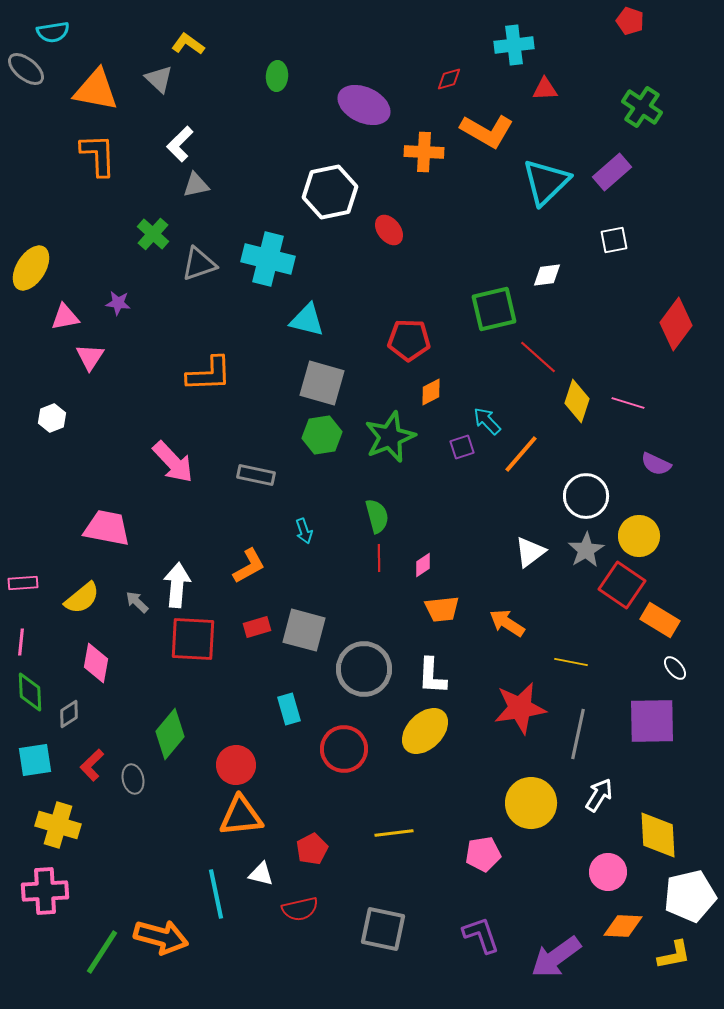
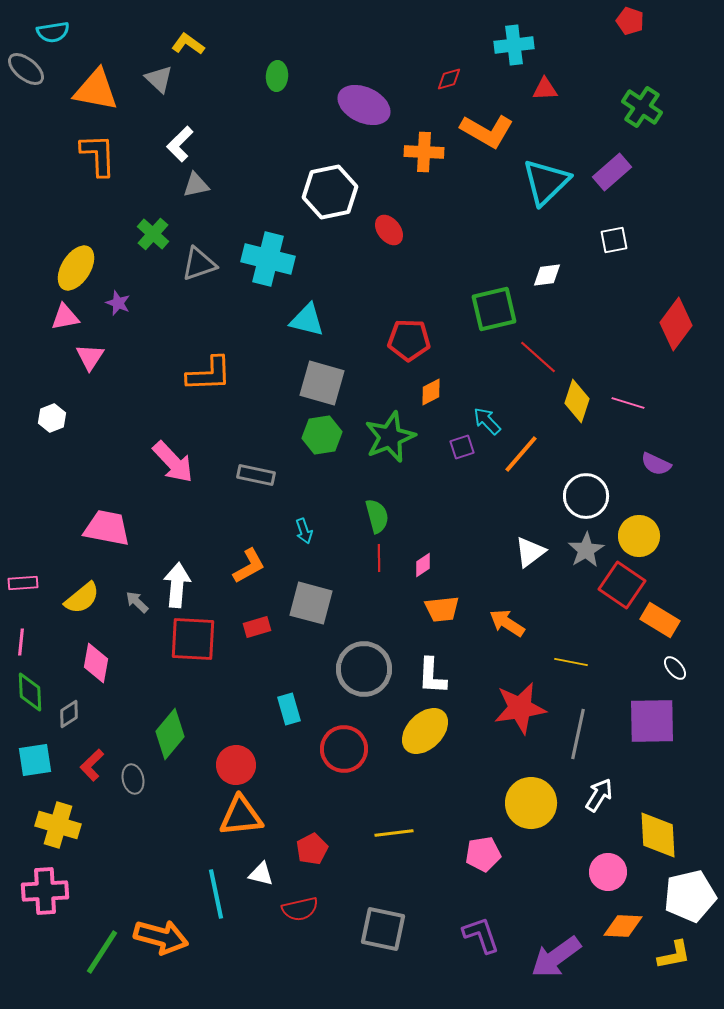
yellow ellipse at (31, 268): moved 45 px right
purple star at (118, 303): rotated 15 degrees clockwise
gray square at (304, 630): moved 7 px right, 27 px up
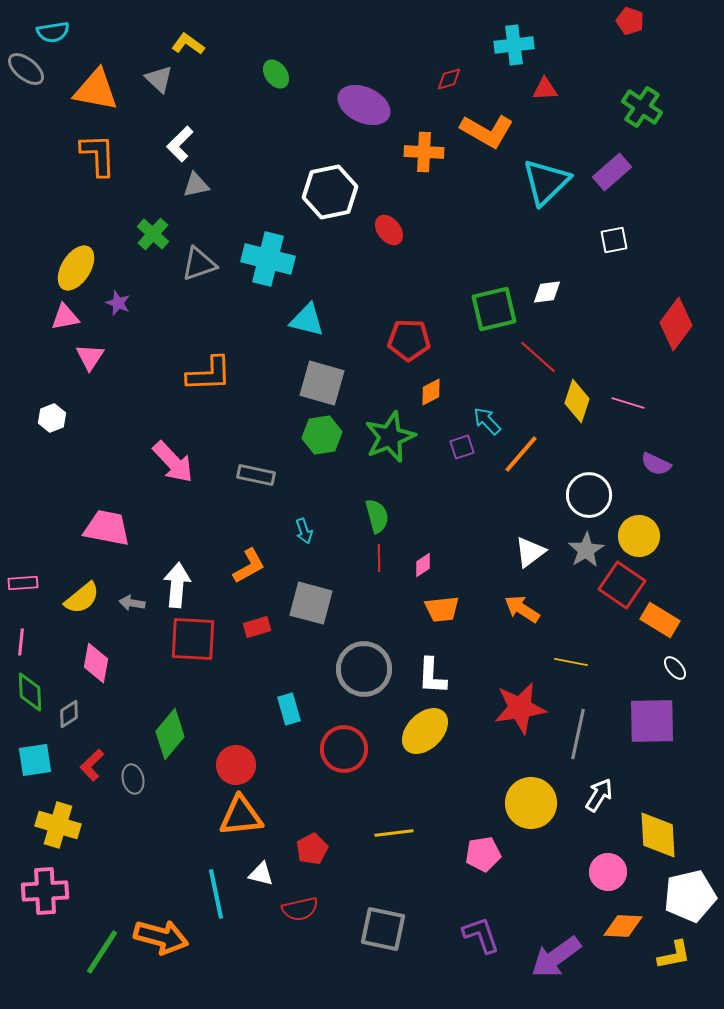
green ellipse at (277, 76): moved 1 px left, 2 px up; rotated 40 degrees counterclockwise
white diamond at (547, 275): moved 17 px down
white circle at (586, 496): moved 3 px right, 1 px up
gray arrow at (137, 602): moved 5 px left, 1 px down; rotated 35 degrees counterclockwise
orange arrow at (507, 623): moved 15 px right, 14 px up
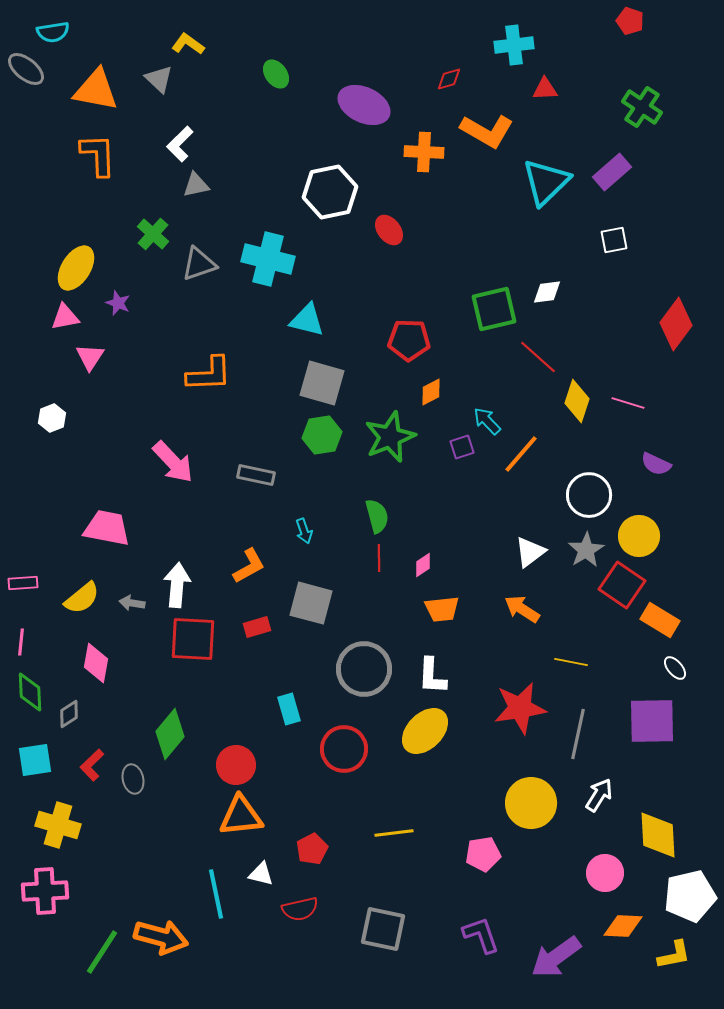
pink circle at (608, 872): moved 3 px left, 1 px down
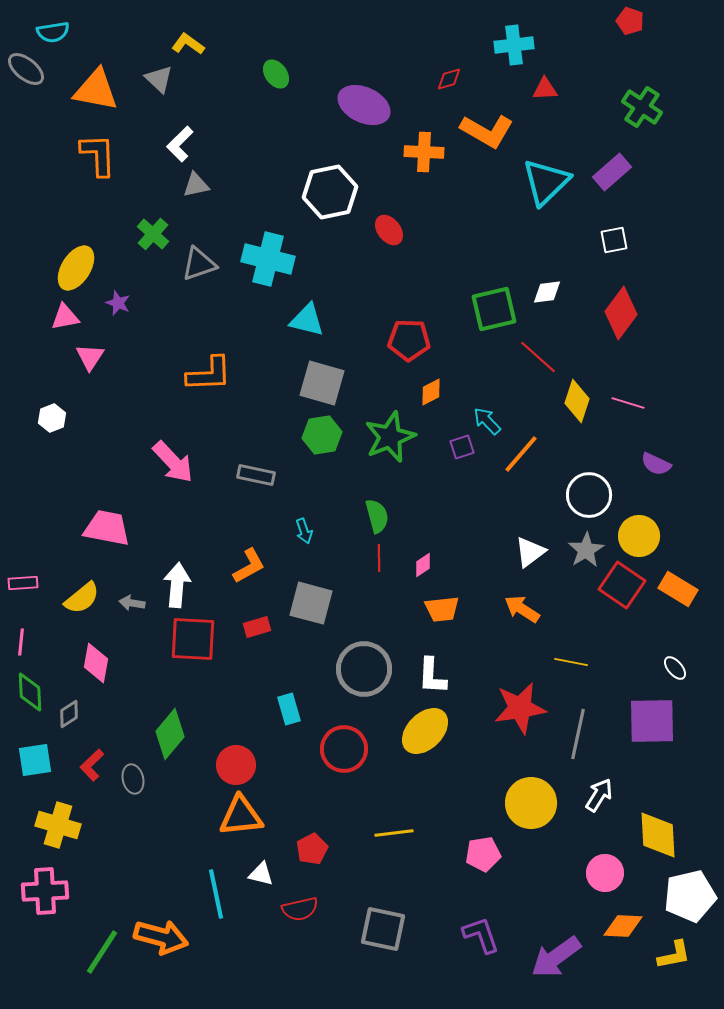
red diamond at (676, 324): moved 55 px left, 11 px up
orange rectangle at (660, 620): moved 18 px right, 31 px up
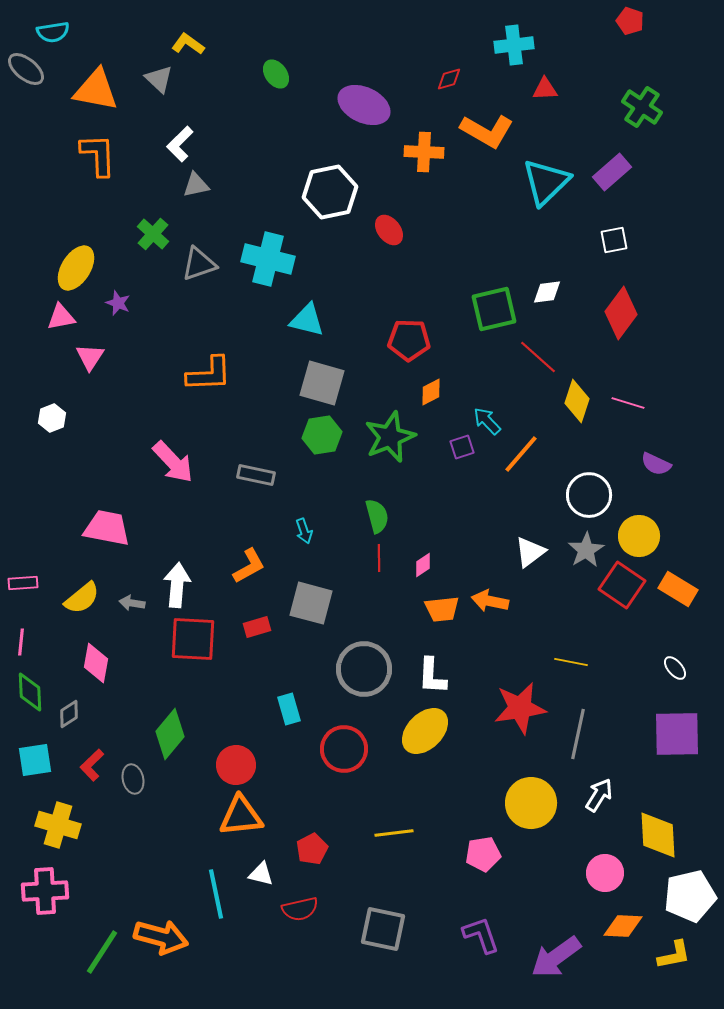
pink triangle at (65, 317): moved 4 px left
orange arrow at (522, 609): moved 32 px left, 8 px up; rotated 21 degrees counterclockwise
purple square at (652, 721): moved 25 px right, 13 px down
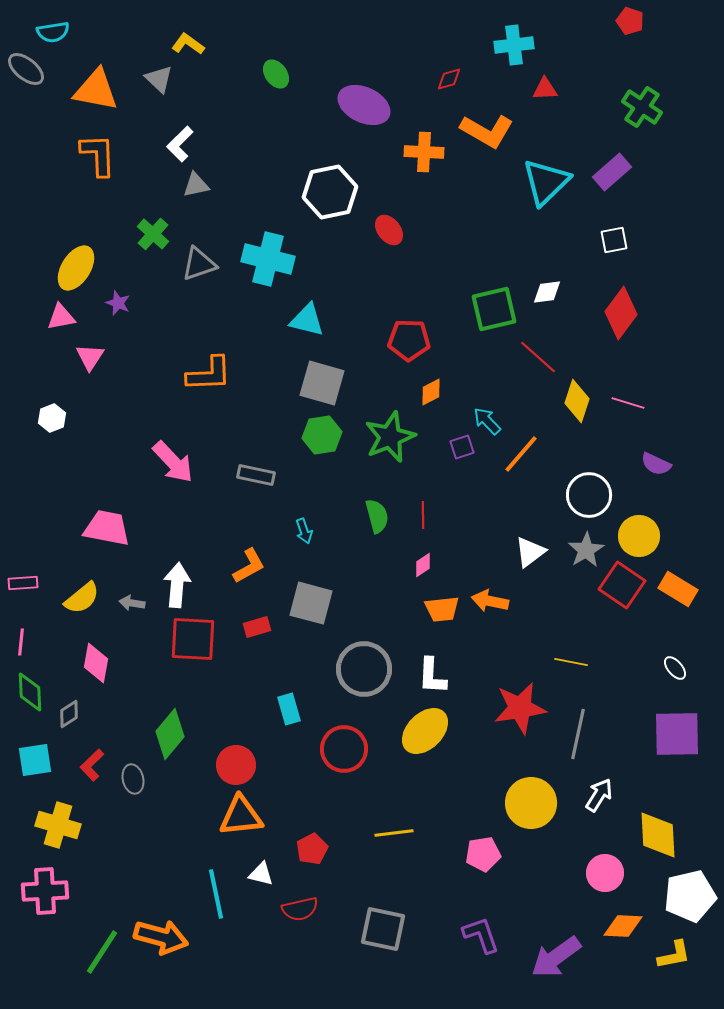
red line at (379, 558): moved 44 px right, 43 px up
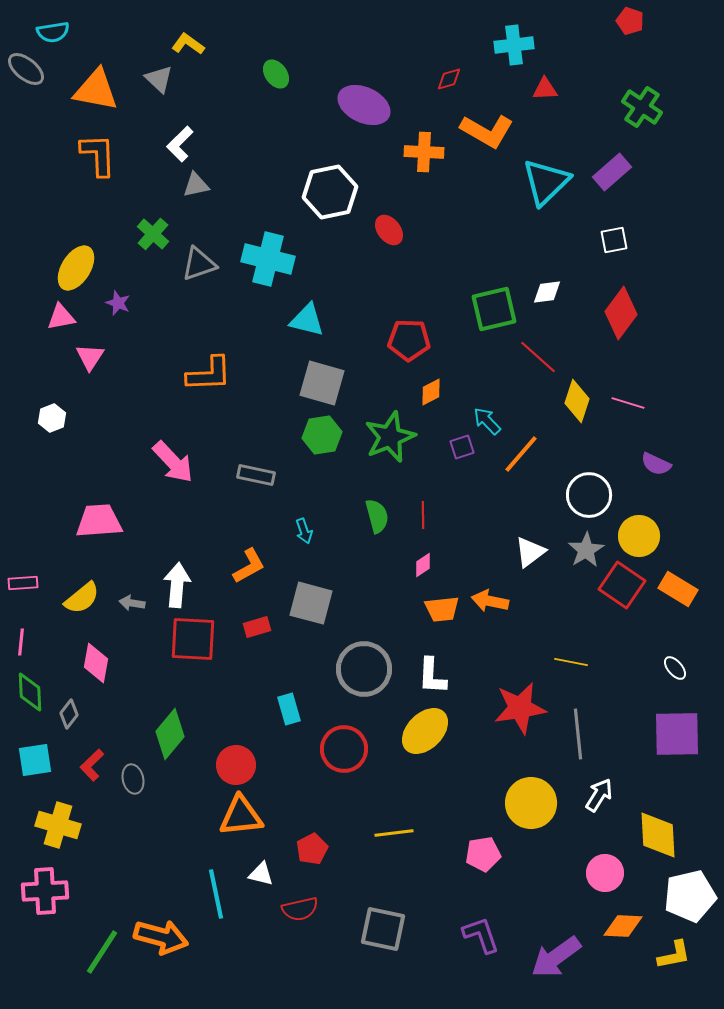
pink trapezoid at (107, 528): moved 8 px left, 7 px up; rotated 15 degrees counterclockwise
gray diamond at (69, 714): rotated 20 degrees counterclockwise
gray line at (578, 734): rotated 18 degrees counterclockwise
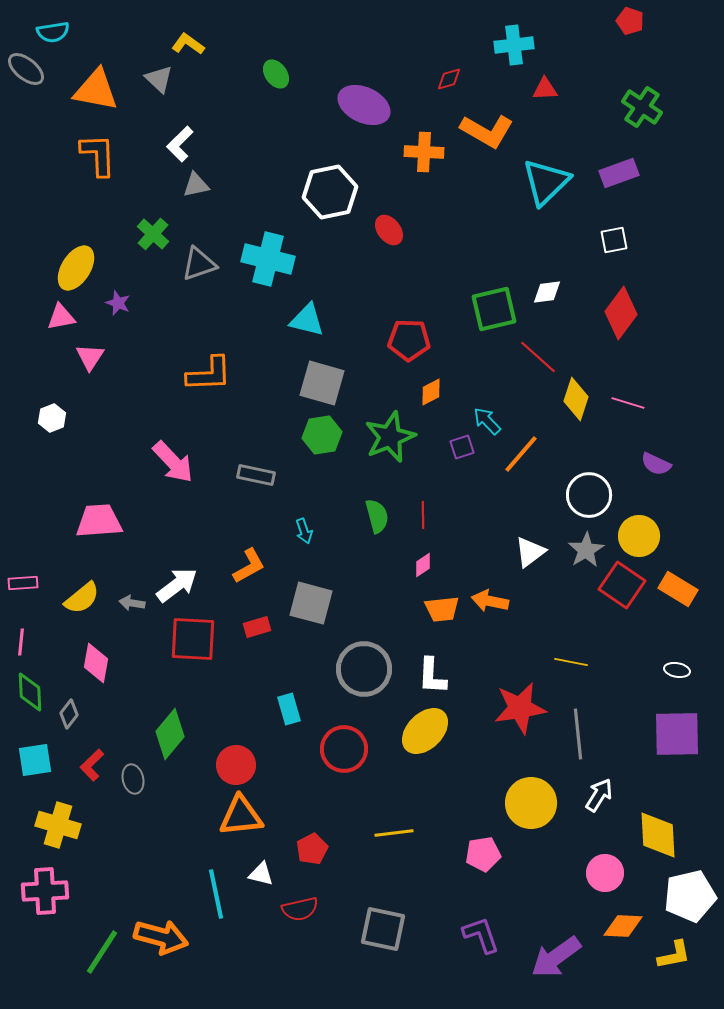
purple rectangle at (612, 172): moved 7 px right, 1 px down; rotated 21 degrees clockwise
yellow diamond at (577, 401): moved 1 px left, 2 px up
white arrow at (177, 585): rotated 48 degrees clockwise
white ellipse at (675, 668): moved 2 px right, 2 px down; rotated 40 degrees counterclockwise
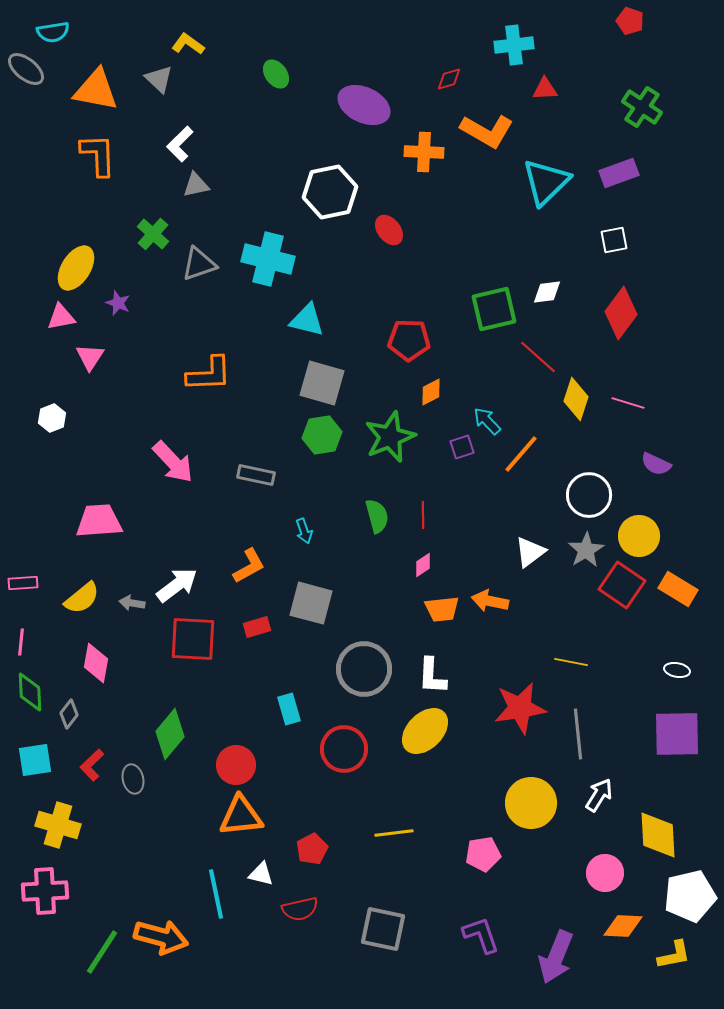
purple arrow at (556, 957): rotated 32 degrees counterclockwise
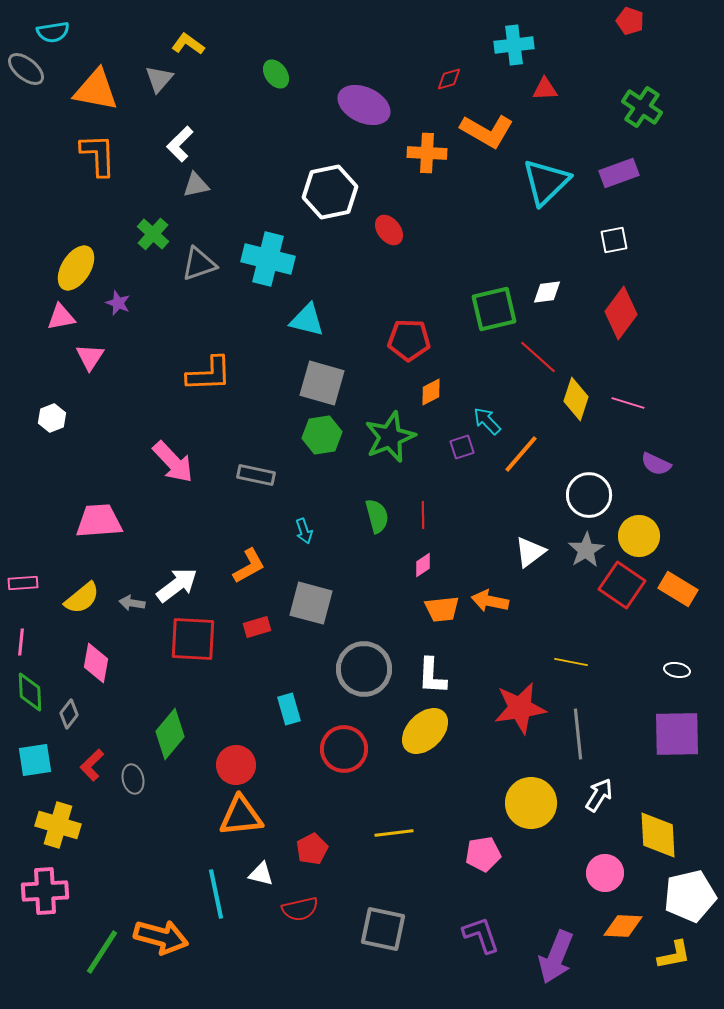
gray triangle at (159, 79): rotated 28 degrees clockwise
orange cross at (424, 152): moved 3 px right, 1 px down
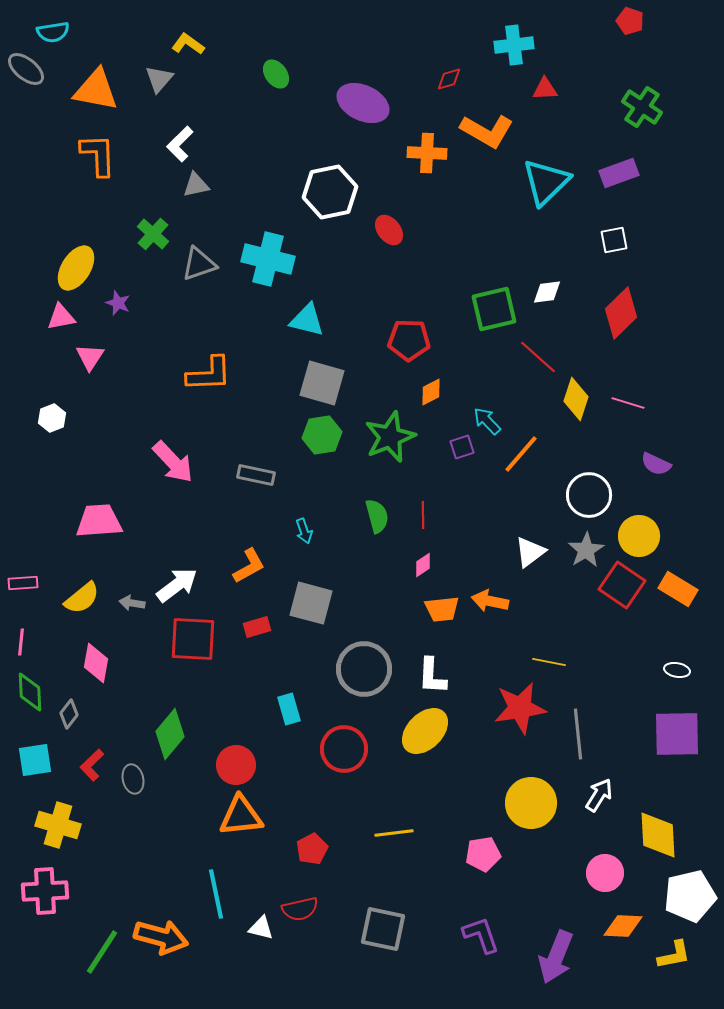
purple ellipse at (364, 105): moved 1 px left, 2 px up
red diamond at (621, 313): rotated 9 degrees clockwise
yellow line at (571, 662): moved 22 px left
white triangle at (261, 874): moved 54 px down
